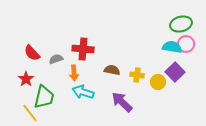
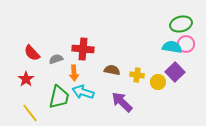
green trapezoid: moved 15 px right
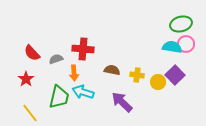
purple square: moved 3 px down
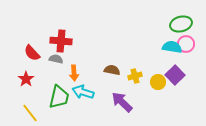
red cross: moved 22 px left, 8 px up
gray semicircle: rotated 32 degrees clockwise
yellow cross: moved 2 px left, 1 px down; rotated 24 degrees counterclockwise
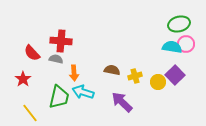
green ellipse: moved 2 px left
red star: moved 3 px left
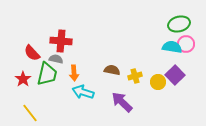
green trapezoid: moved 12 px left, 23 px up
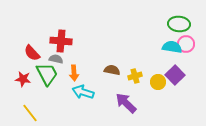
green ellipse: rotated 20 degrees clockwise
green trapezoid: rotated 40 degrees counterclockwise
red star: rotated 28 degrees counterclockwise
purple arrow: moved 4 px right, 1 px down
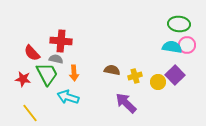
pink circle: moved 1 px right, 1 px down
cyan arrow: moved 15 px left, 5 px down
